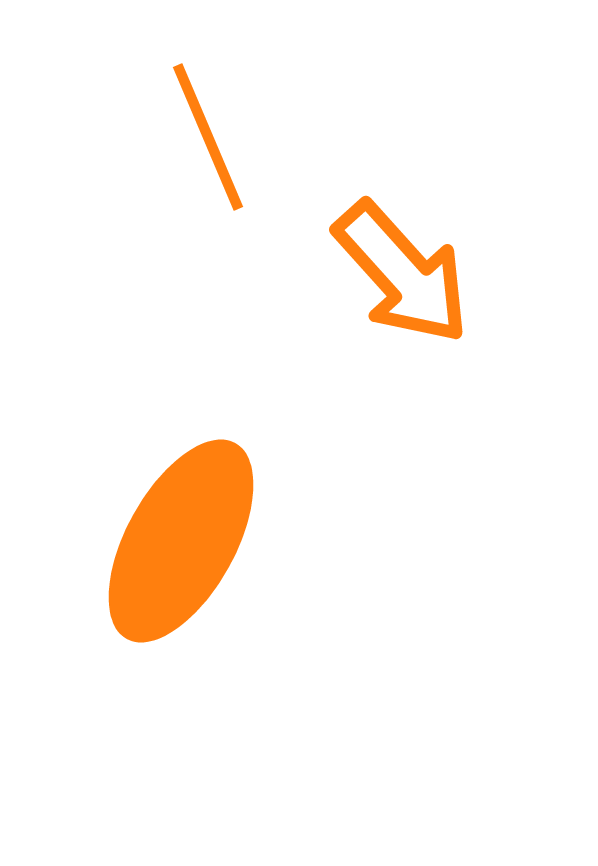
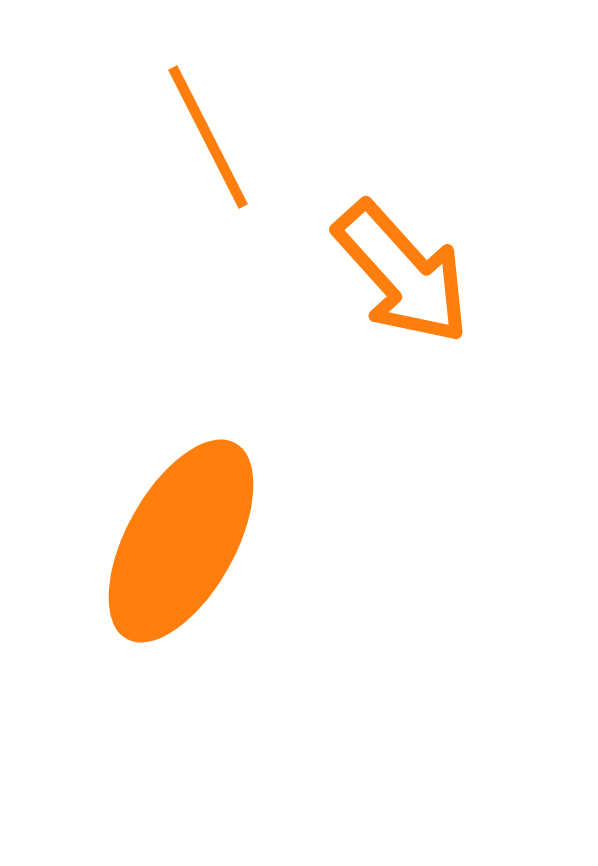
orange line: rotated 4 degrees counterclockwise
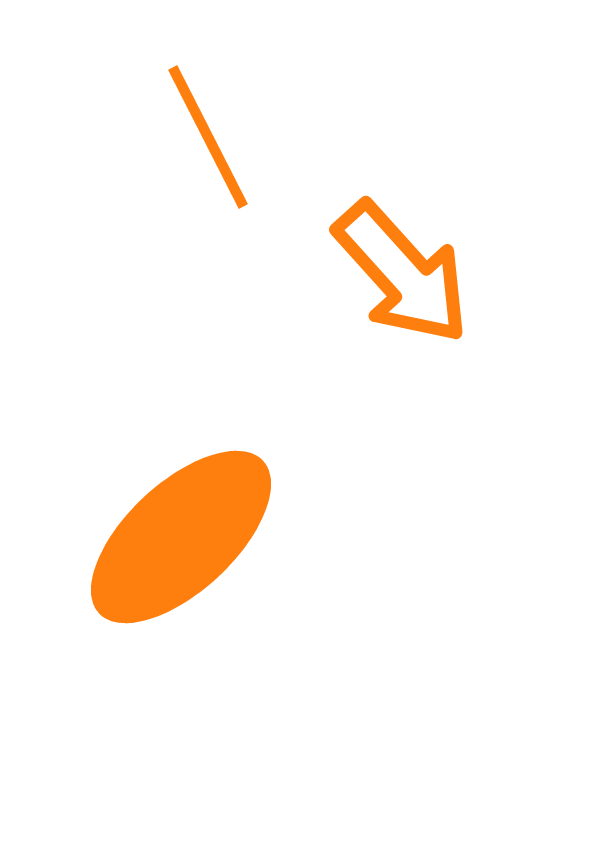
orange ellipse: moved 4 px up; rotated 18 degrees clockwise
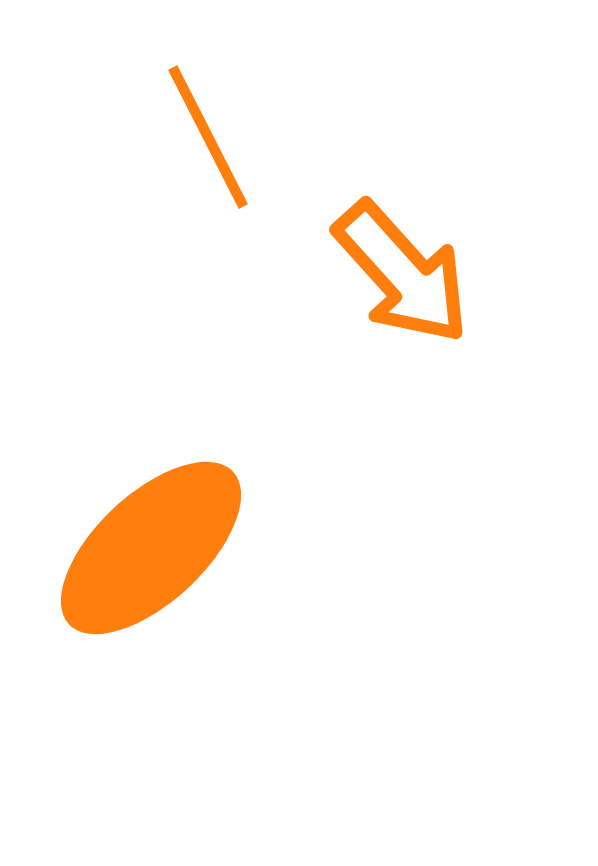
orange ellipse: moved 30 px left, 11 px down
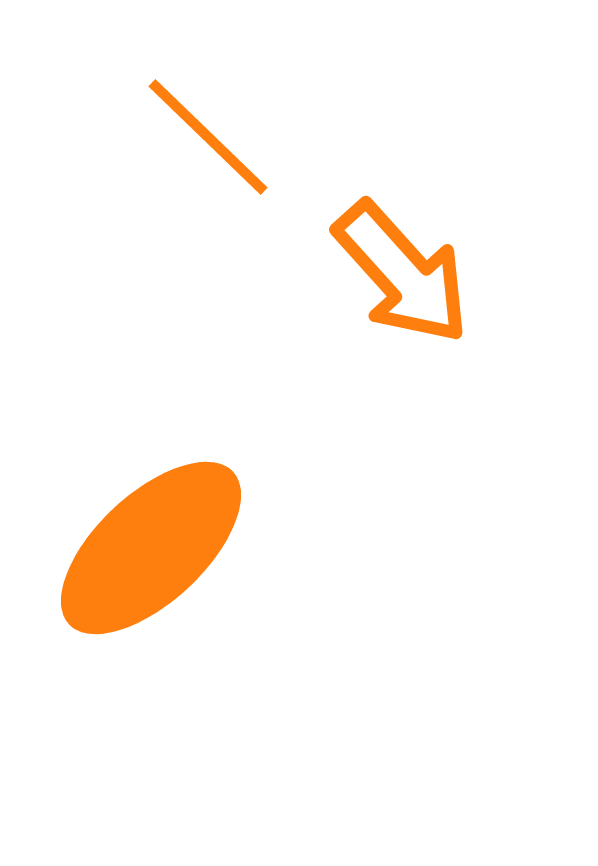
orange line: rotated 19 degrees counterclockwise
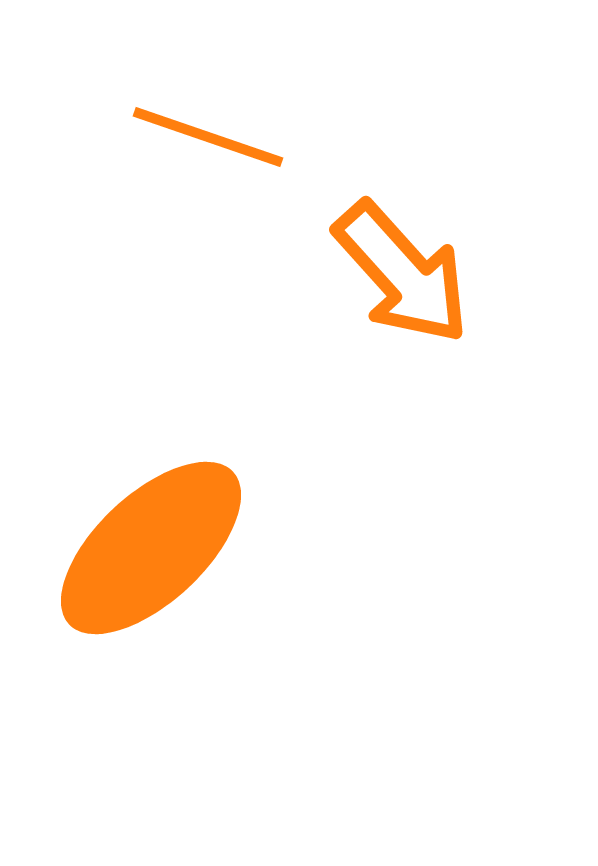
orange line: rotated 25 degrees counterclockwise
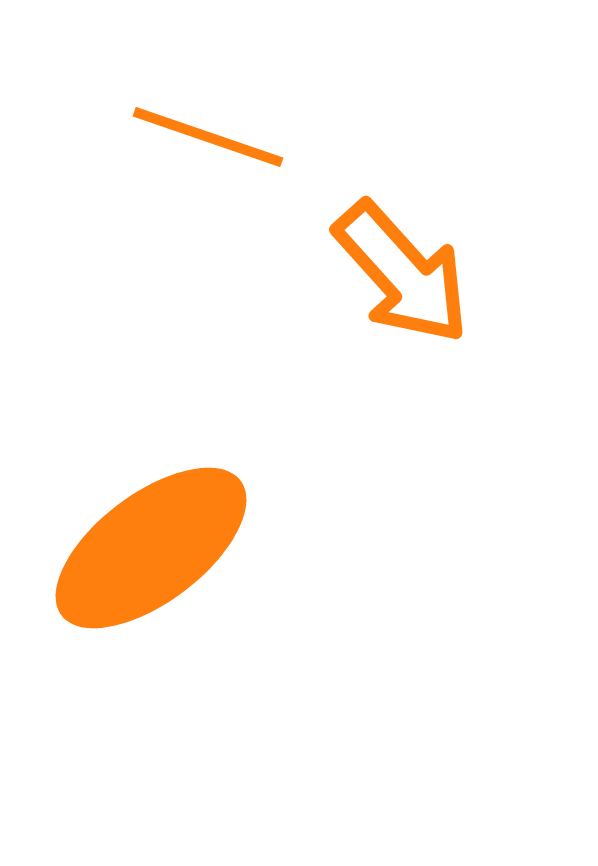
orange ellipse: rotated 6 degrees clockwise
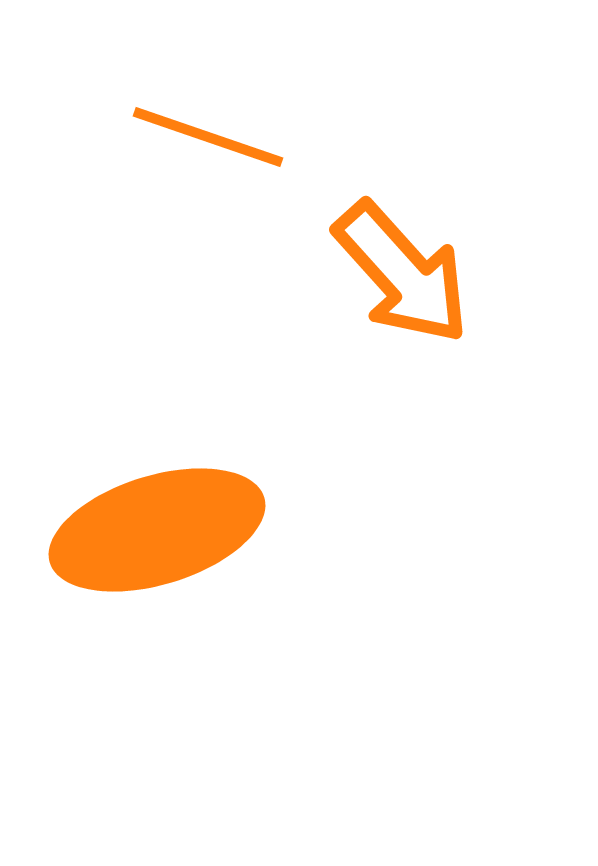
orange ellipse: moved 6 px right, 18 px up; rotated 20 degrees clockwise
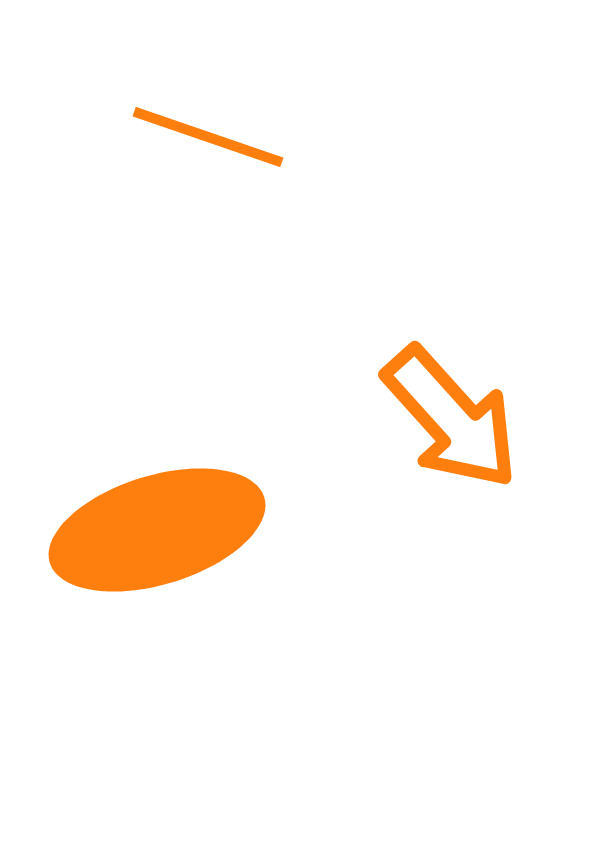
orange arrow: moved 49 px right, 145 px down
